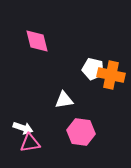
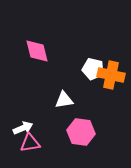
pink diamond: moved 10 px down
white arrow: rotated 42 degrees counterclockwise
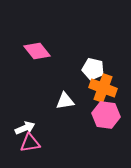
pink diamond: rotated 24 degrees counterclockwise
orange cross: moved 8 px left, 13 px down; rotated 8 degrees clockwise
white triangle: moved 1 px right, 1 px down
white arrow: moved 2 px right
pink hexagon: moved 25 px right, 17 px up
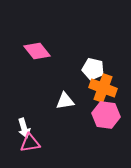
white arrow: moved 1 px left; rotated 96 degrees clockwise
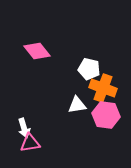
white pentagon: moved 4 px left
white triangle: moved 12 px right, 4 px down
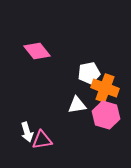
white pentagon: moved 4 px down; rotated 25 degrees counterclockwise
orange cross: moved 2 px right
pink hexagon: rotated 8 degrees clockwise
white arrow: moved 3 px right, 4 px down
pink triangle: moved 12 px right, 3 px up
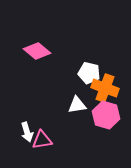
pink diamond: rotated 12 degrees counterclockwise
white pentagon: rotated 25 degrees clockwise
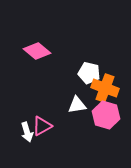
pink triangle: moved 14 px up; rotated 20 degrees counterclockwise
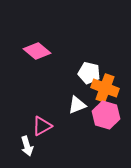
white triangle: rotated 12 degrees counterclockwise
white arrow: moved 14 px down
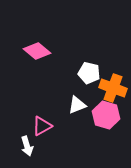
orange cross: moved 8 px right
